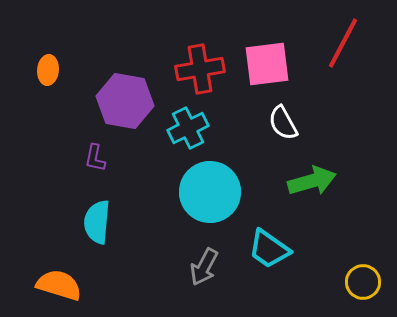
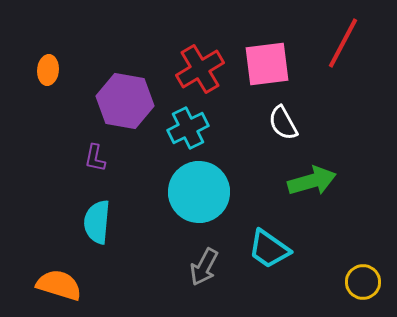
red cross: rotated 21 degrees counterclockwise
cyan circle: moved 11 px left
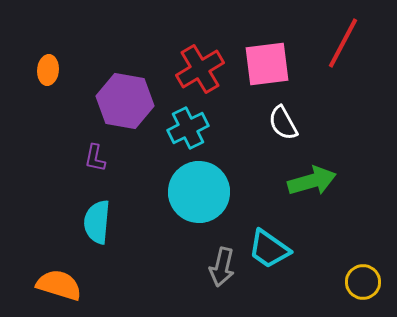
gray arrow: moved 18 px right; rotated 15 degrees counterclockwise
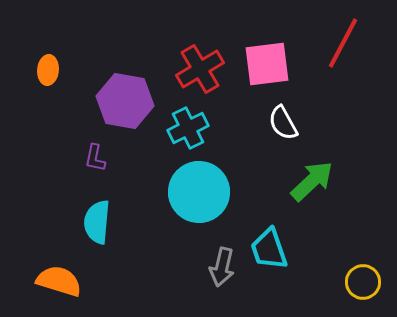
green arrow: rotated 27 degrees counterclockwise
cyan trapezoid: rotated 36 degrees clockwise
orange semicircle: moved 4 px up
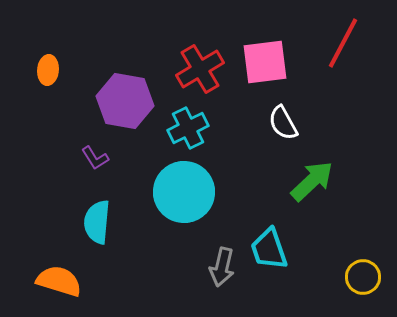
pink square: moved 2 px left, 2 px up
purple L-shape: rotated 44 degrees counterclockwise
cyan circle: moved 15 px left
yellow circle: moved 5 px up
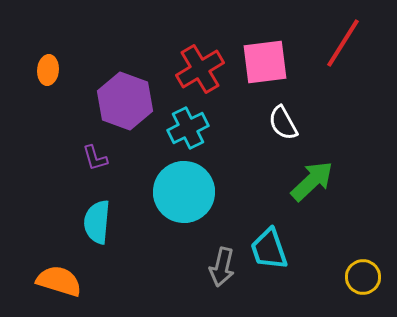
red line: rotated 4 degrees clockwise
purple hexagon: rotated 10 degrees clockwise
purple L-shape: rotated 16 degrees clockwise
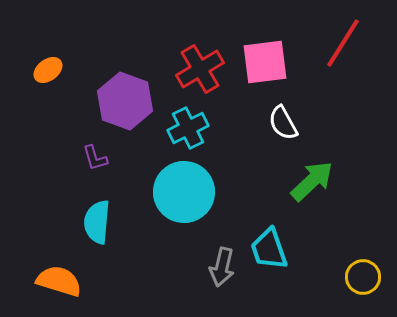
orange ellipse: rotated 48 degrees clockwise
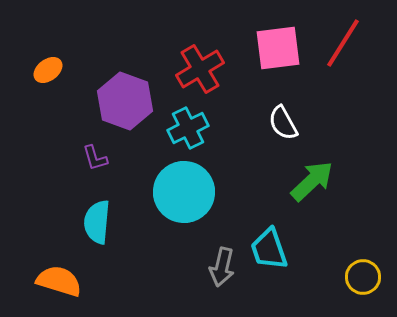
pink square: moved 13 px right, 14 px up
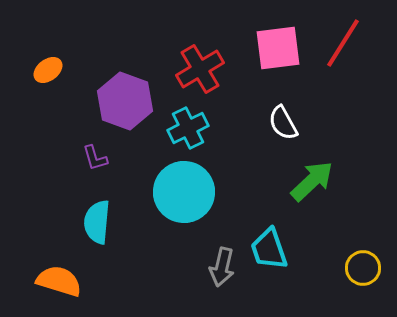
yellow circle: moved 9 px up
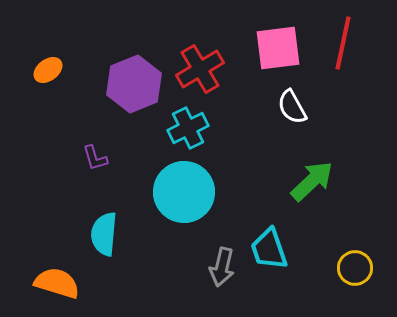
red line: rotated 20 degrees counterclockwise
purple hexagon: moved 9 px right, 17 px up; rotated 18 degrees clockwise
white semicircle: moved 9 px right, 16 px up
cyan semicircle: moved 7 px right, 12 px down
yellow circle: moved 8 px left
orange semicircle: moved 2 px left, 2 px down
